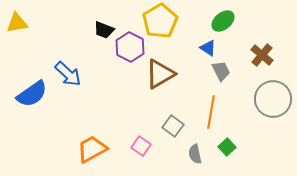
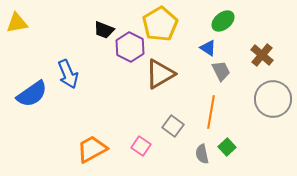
yellow pentagon: moved 3 px down
blue arrow: rotated 24 degrees clockwise
gray semicircle: moved 7 px right
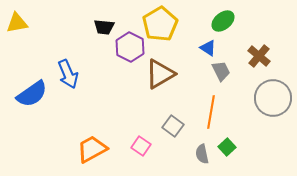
black trapezoid: moved 3 px up; rotated 15 degrees counterclockwise
brown cross: moved 3 px left, 1 px down
gray circle: moved 1 px up
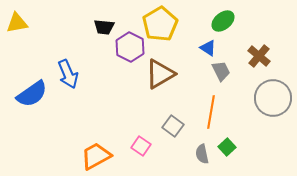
orange trapezoid: moved 4 px right, 7 px down
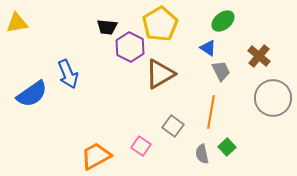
black trapezoid: moved 3 px right
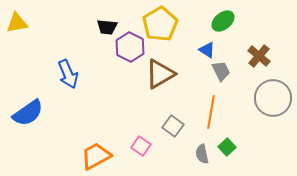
blue triangle: moved 1 px left, 2 px down
blue semicircle: moved 4 px left, 19 px down
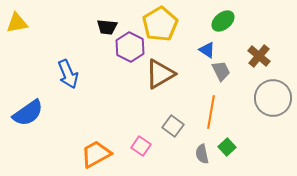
orange trapezoid: moved 2 px up
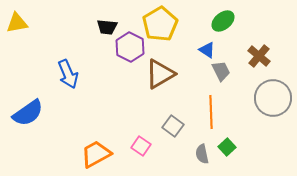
orange line: rotated 12 degrees counterclockwise
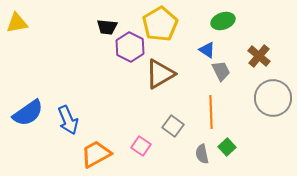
green ellipse: rotated 20 degrees clockwise
blue arrow: moved 46 px down
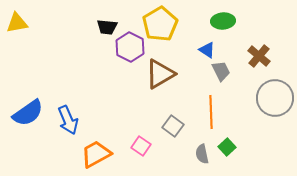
green ellipse: rotated 15 degrees clockwise
gray circle: moved 2 px right
